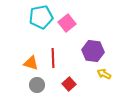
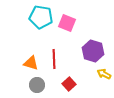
cyan pentagon: rotated 20 degrees clockwise
pink square: rotated 30 degrees counterclockwise
purple hexagon: rotated 10 degrees clockwise
red line: moved 1 px right, 1 px down
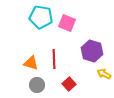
purple hexagon: moved 1 px left
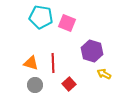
red line: moved 1 px left, 4 px down
gray circle: moved 2 px left
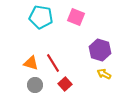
pink square: moved 9 px right, 6 px up
purple hexagon: moved 8 px right, 1 px up
red line: rotated 30 degrees counterclockwise
red square: moved 4 px left
